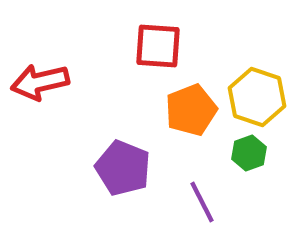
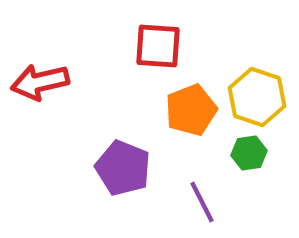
green hexagon: rotated 12 degrees clockwise
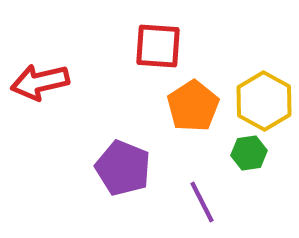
yellow hexagon: moved 7 px right, 4 px down; rotated 10 degrees clockwise
orange pentagon: moved 2 px right, 4 px up; rotated 12 degrees counterclockwise
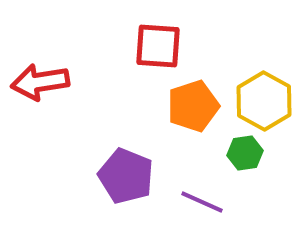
red arrow: rotated 4 degrees clockwise
orange pentagon: rotated 15 degrees clockwise
green hexagon: moved 4 px left
purple pentagon: moved 3 px right, 8 px down
purple line: rotated 39 degrees counterclockwise
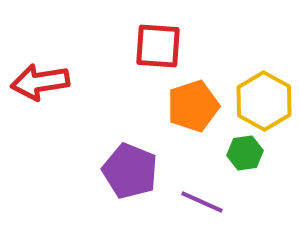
purple pentagon: moved 4 px right, 5 px up
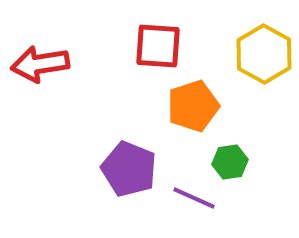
red arrow: moved 18 px up
yellow hexagon: moved 47 px up
green hexagon: moved 15 px left, 9 px down
purple pentagon: moved 1 px left, 2 px up
purple line: moved 8 px left, 4 px up
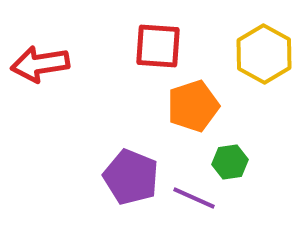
purple pentagon: moved 2 px right, 8 px down
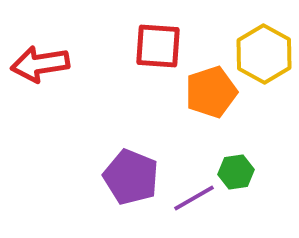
orange pentagon: moved 18 px right, 14 px up
green hexagon: moved 6 px right, 10 px down
purple line: rotated 54 degrees counterclockwise
